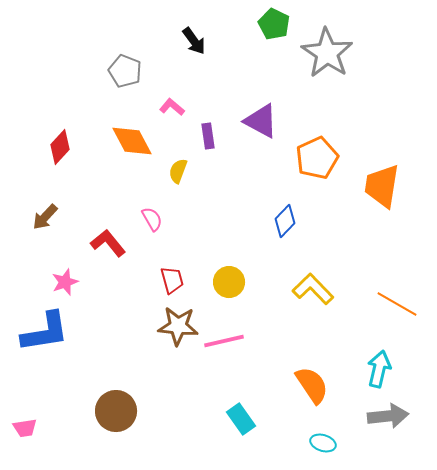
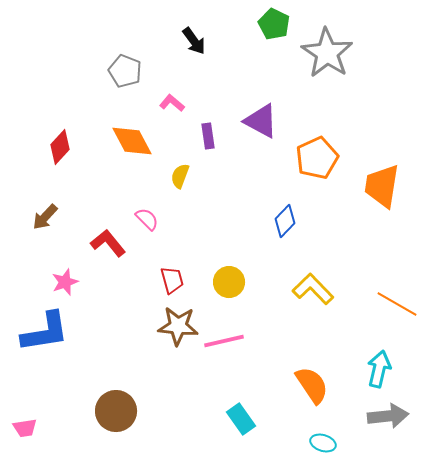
pink L-shape: moved 4 px up
yellow semicircle: moved 2 px right, 5 px down
pink semicircle: moved 5 px left; rotated 15 degrees counterclockwise
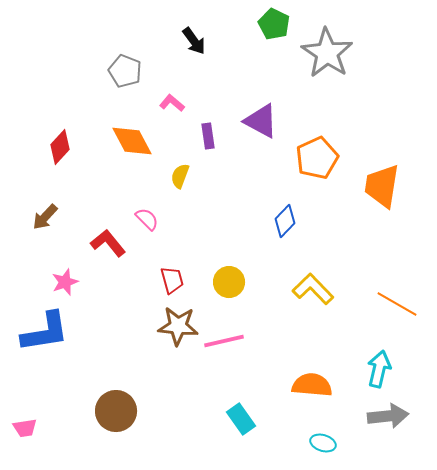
orange semicircle: rotated 51 degrees counterclockwise
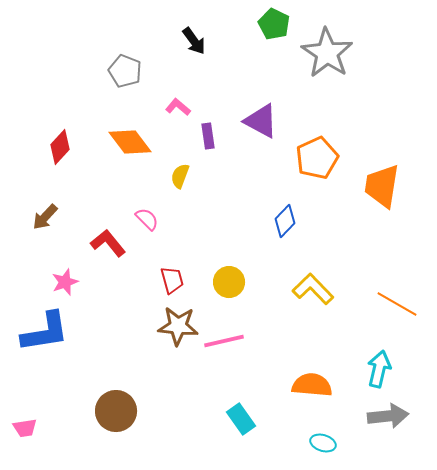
pink L-shape: moved 6 px right, 4 px down
orange diamond: moved 2 px left, 1 px down; rotated 9 degrees counterclockwise
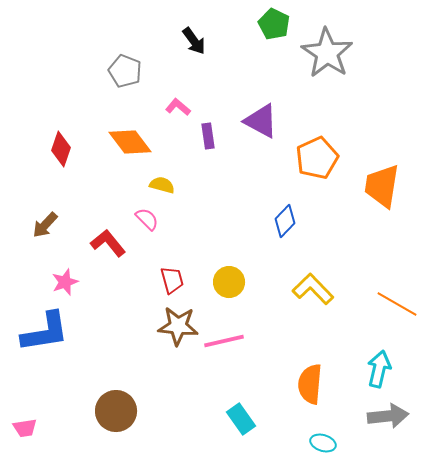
red diamond: moved 1 px right, 2 px down; rotated 24 degrees counterclockwise
yellow semicircle: moved 18 px left, 9 px down; rotated 85 degrees clockwise
brown arrow: moved 8 px down
orange semicircle: moved 2 px left, 1 px up; rotated 90 degrees counterclockwise
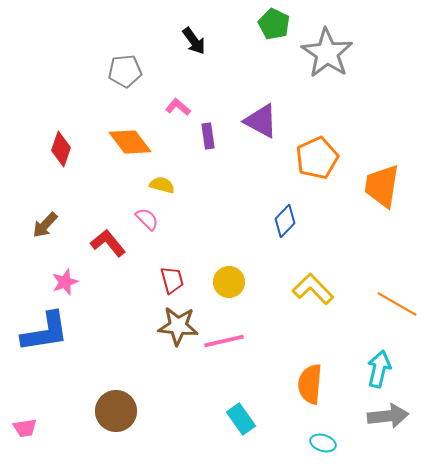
gray pentagon: rotated 28 degrees counterclockwise
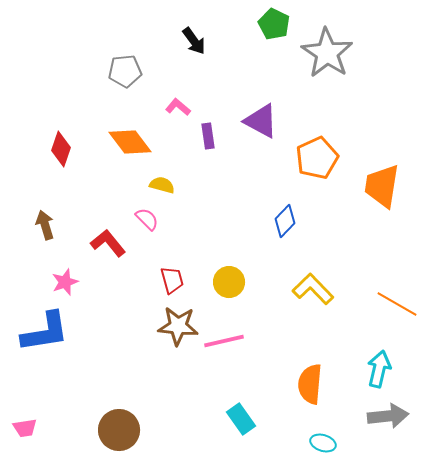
brown arrow: rotated 120 degrees clockwise
brown circle: moved 3 px right, 19 px down
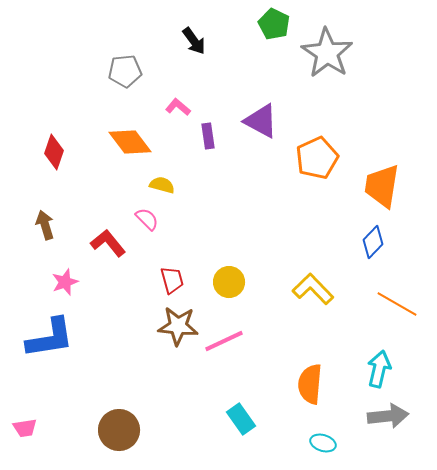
red diamond: moved 7 px left, 3 px down
blue diamond: moved 88 px right, 21 px down
blue L-shape: moved 5 px right, 6 px down
pink line: rotated 12 degrees counterclockwise
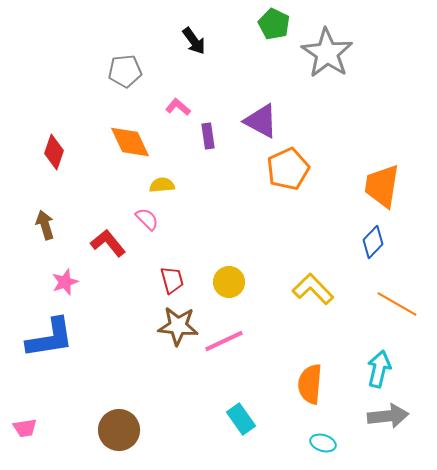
orange diamond: rotated 12 degrees clockwise
orange pentagon: moved 29 px left, 11 px down
yellow semicircle: rotated 20 degrees counterclockwise
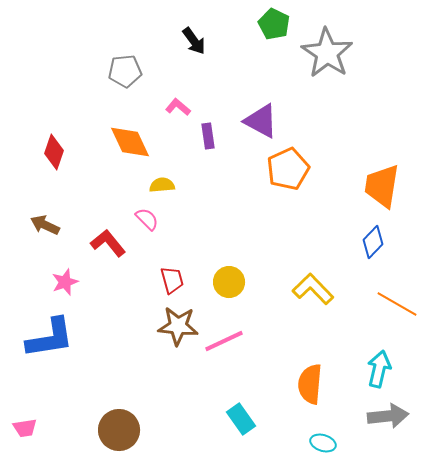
brown arrow: rotated 48 degrees counterclockwise
